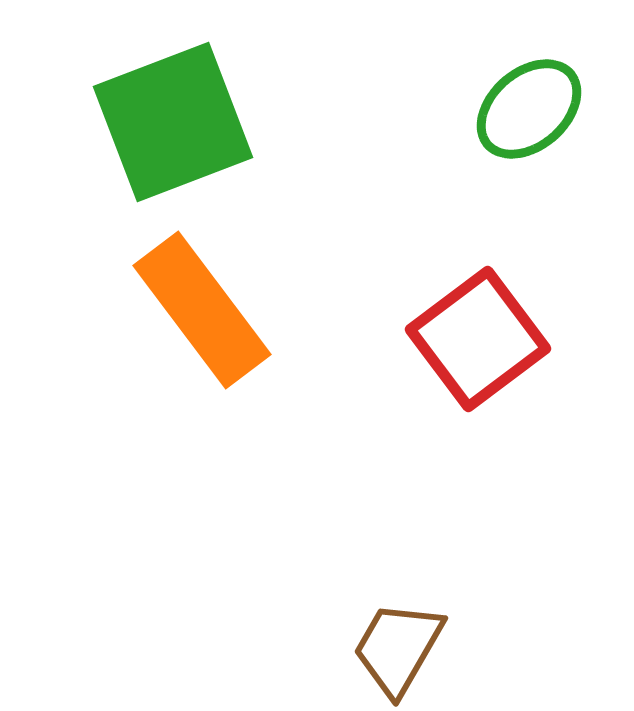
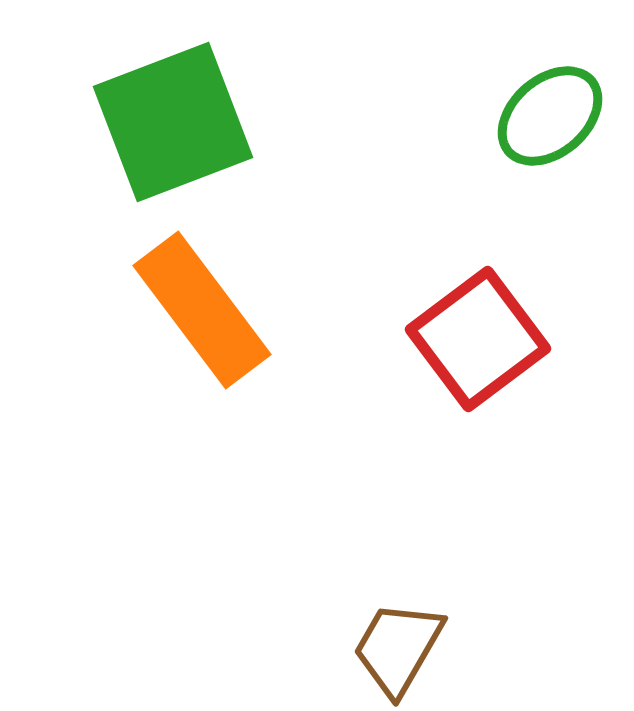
green ellipse: moved 21 px right, 7 px down
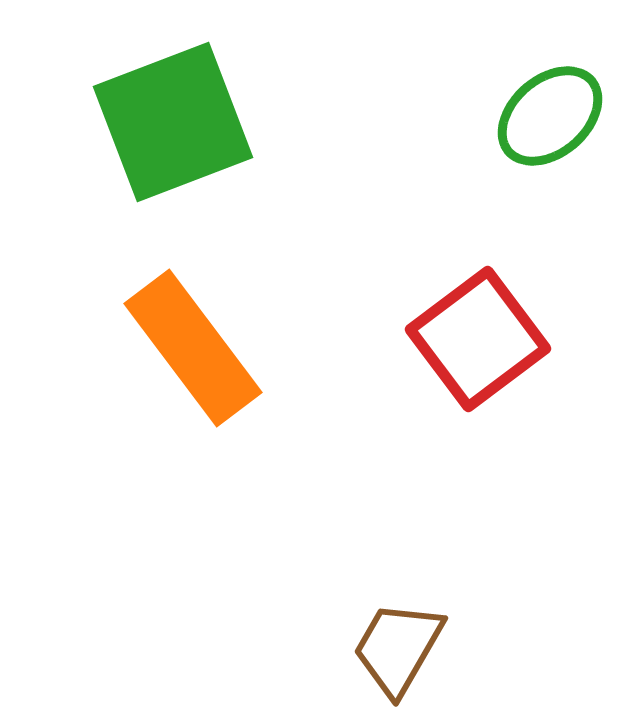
orange rectangle: moved 9 px left, 38 px down
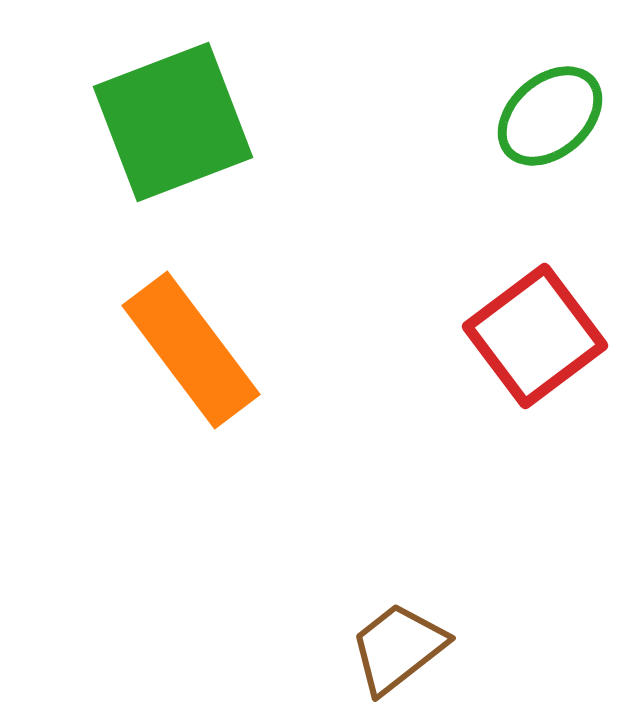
red square: moved 57 px right, 3 px up
orange rectangle: moved 2 px left, 2 px down
brown trapezoid: rotated 22 degrees clockwise
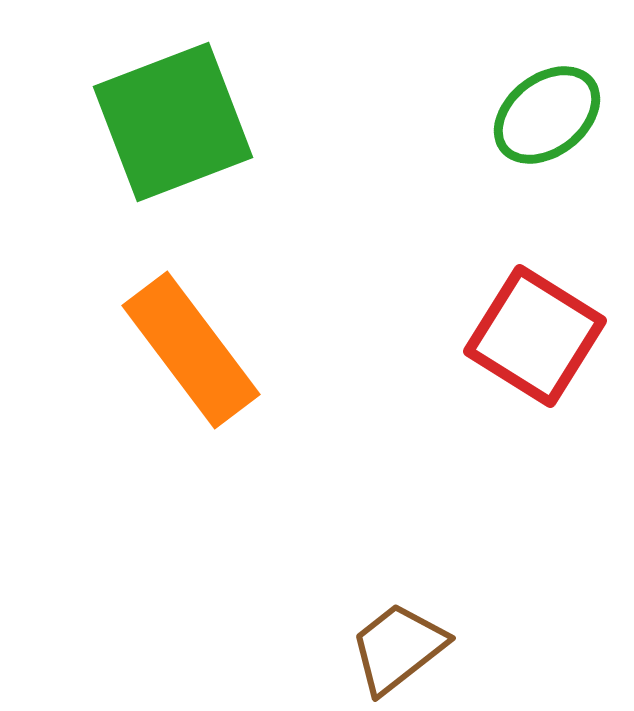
green ellipse: moved 3 px left, 1 px up; rotated 3 degrees clockwise
red square: rotated 21 degrees counterclockwise
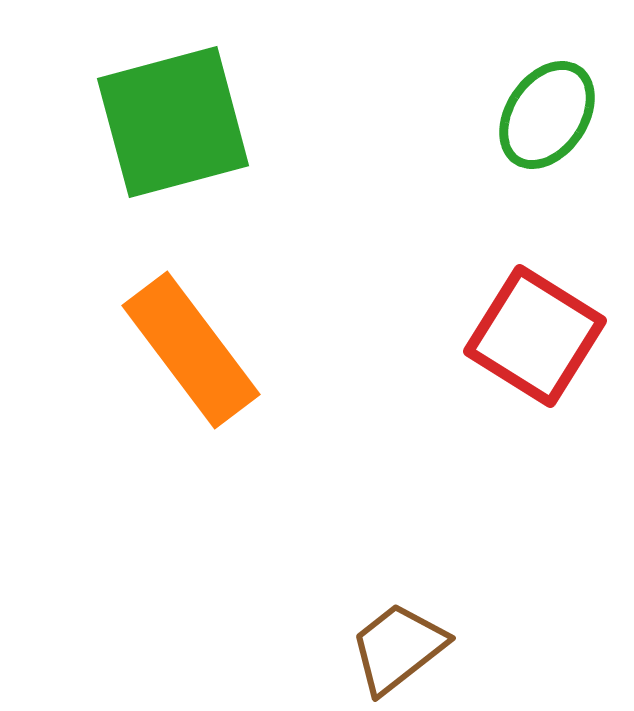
green ellipse: rotated 18 degrees counterclockwise
green square: rotated 6 degrees clockwise
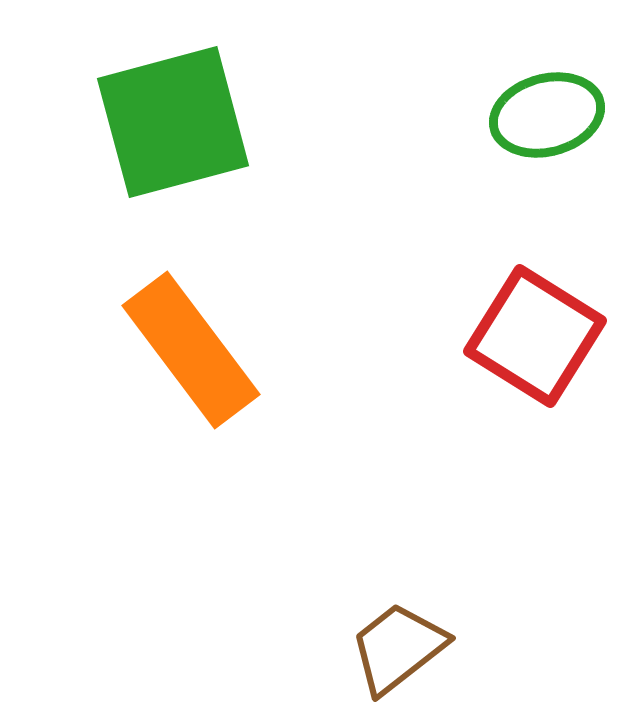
green ellipse: rotated 41 degrees clockwise
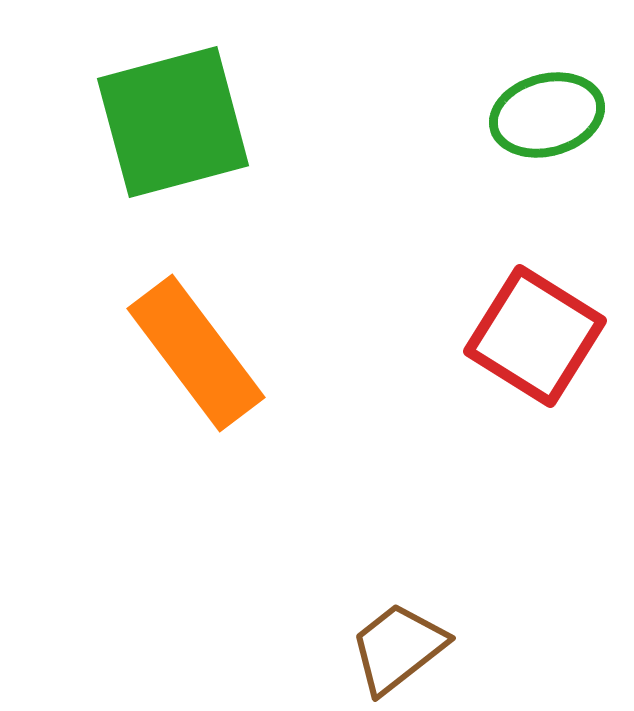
orange rectangle: moved 5 px right, 3 px down
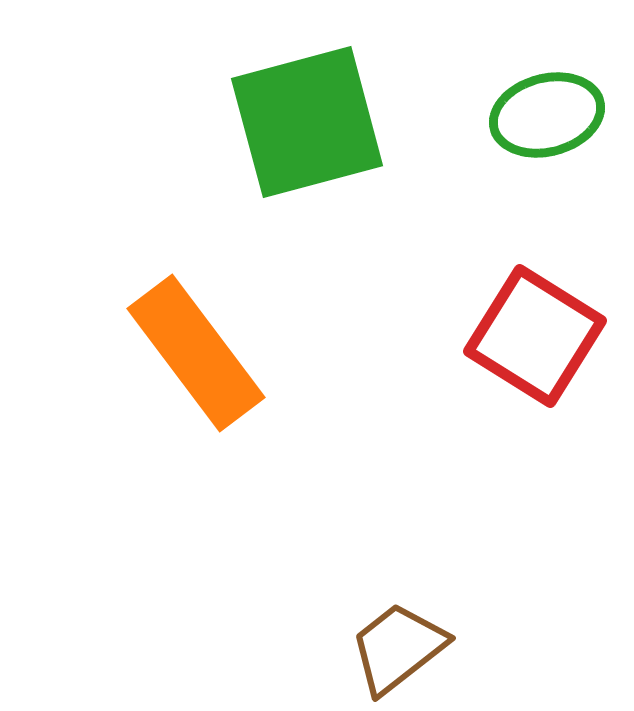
green square: moved 134 px right
